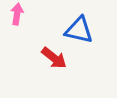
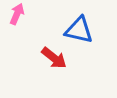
pink arrow: rotated 15 degrees clockwise
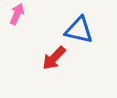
red arrow: rotated 96 degrees clockwise
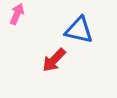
red arrow: moved 2 px down
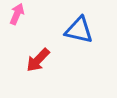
red arrow: moved 16 px left
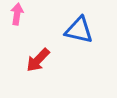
pink arrow: rotated 15 degrees counterclockwise
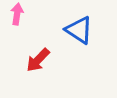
blue triangle: rotated 20 degrees clockwise
